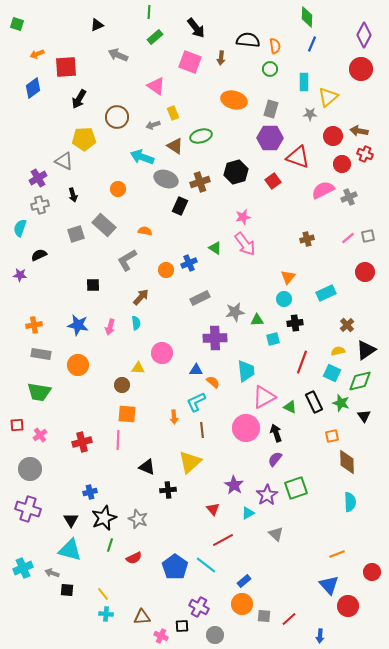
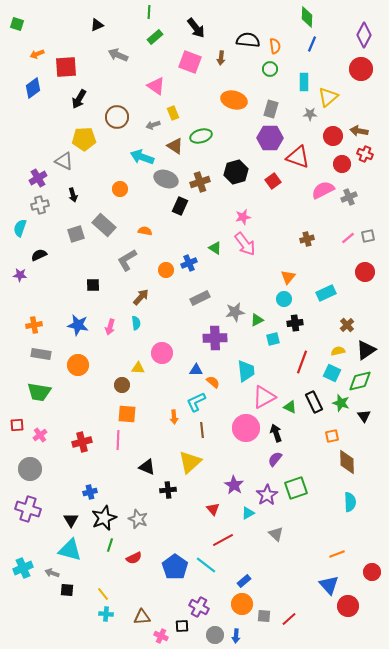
orange circle at (118, 189): moved 2 px right
green triangle at (257, 320): rotated 24 degrees counterclockwise
blue arrow at (320, 636): moved 84 px left
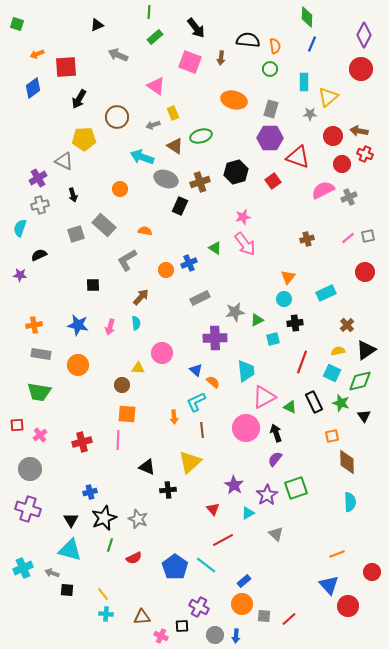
blue triangle at (196, 370): rotated 40 degrees clockwise
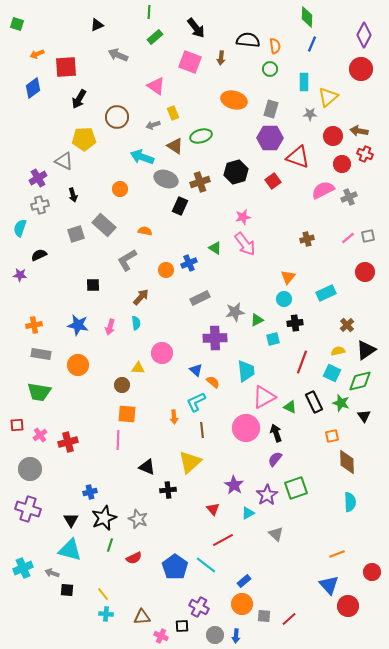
red cross at (82, 442): moved 14 px left
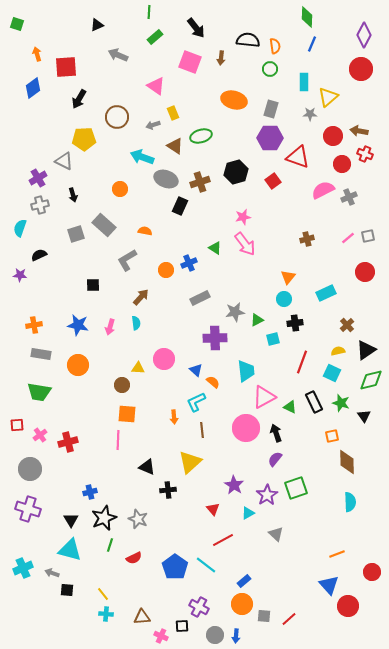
orange arrow at (37, 54): rotated 96 degrees clockwise
pink circle at (162, 353): moved 2 px right, 6 px down
green diamond at (360, 381): moved 11 px right, 1 px up
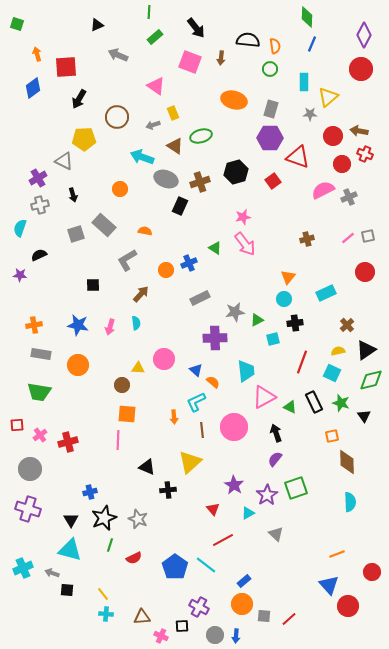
brown arrow at (141, 297): moved 3 px up
pink circle at (246, 428): moved 12 px left, 1 px up
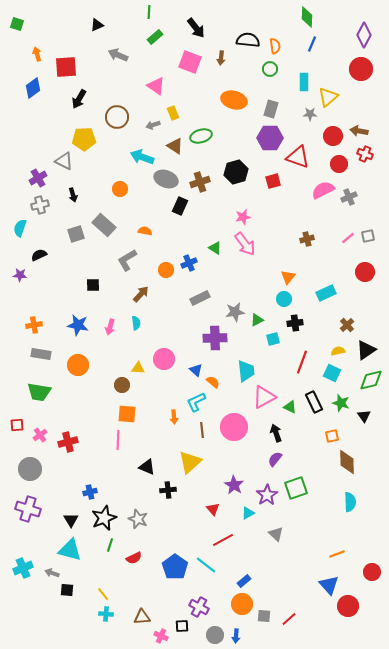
red circle at (342, 164): moved 3 px left
red square at (273, 181): rotated 21 degrees clockwise
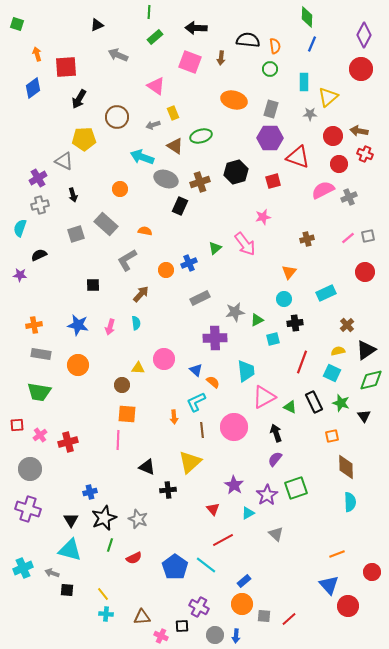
black arrow at (196, 28): rotated 130 degrees clockwise
pink star at (243, 217): moved 20 px right
gray rectangle at (104, 225): moved 2 px right, 1 px up
green triangle at (215, 248): rotated 48 degrees clockwise
orange triangle at (288, 277): moved 1 px right, 5 px up
brown diamond at (347, 462): moved 1 px left, 5 px down
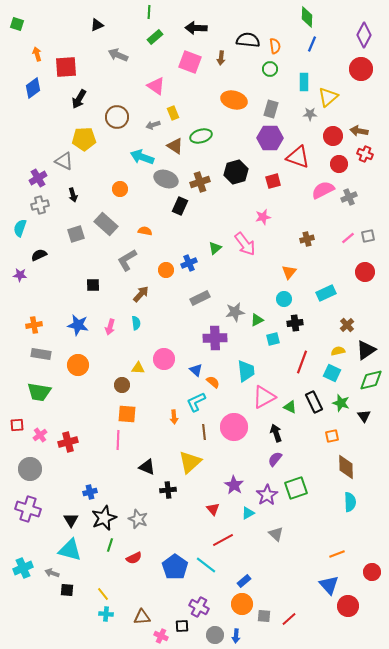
brown line at (202, 430): moved 2 px right, 2 px down
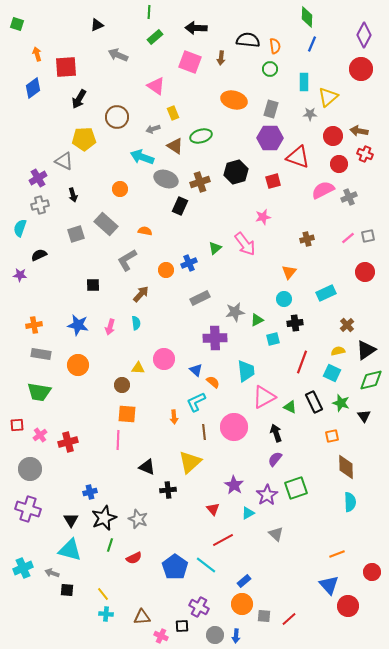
gray arrow at (153, 125): moved 4 px down
